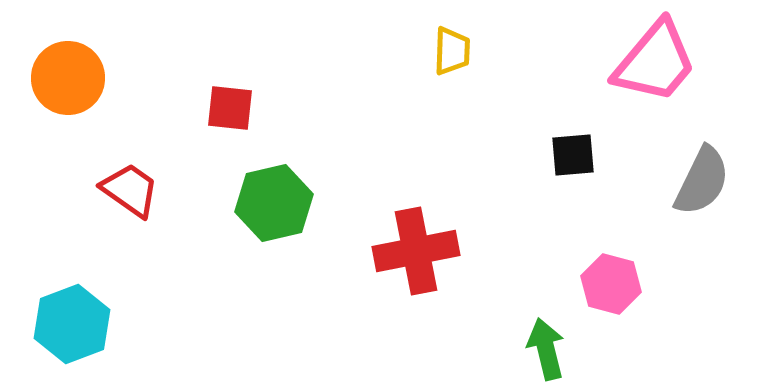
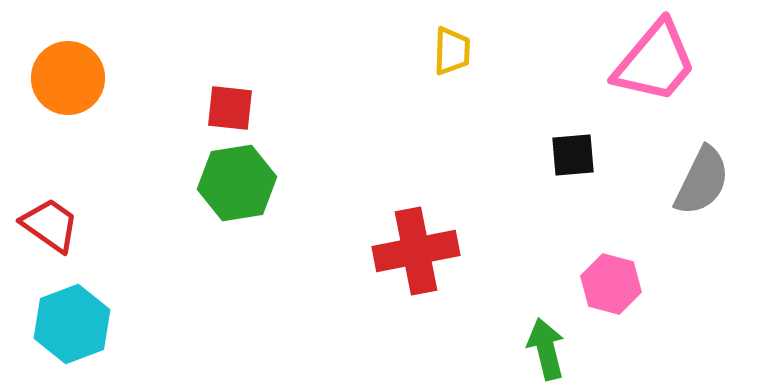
red trapezoid: moved 80 px left, 35 px down
green hexagon: moved 37 px left, 20 px up; rotated 4 degrees clockwise
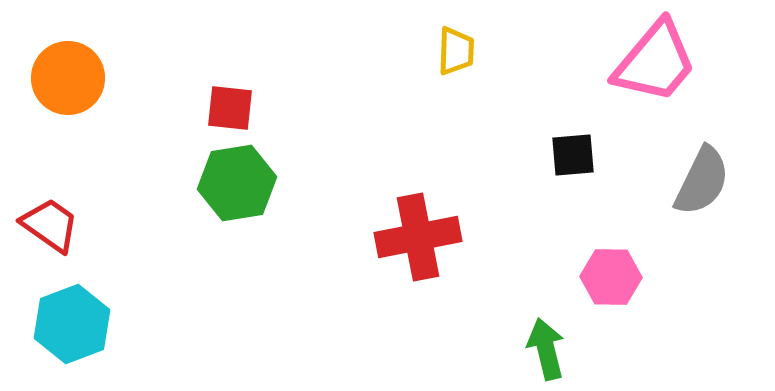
yellow trapezoid: moved 4 px right
red cross: moved 2 px right, 14 px up
pink hexagon: moved 7 px up; rotated 14 degrees counterclockwise
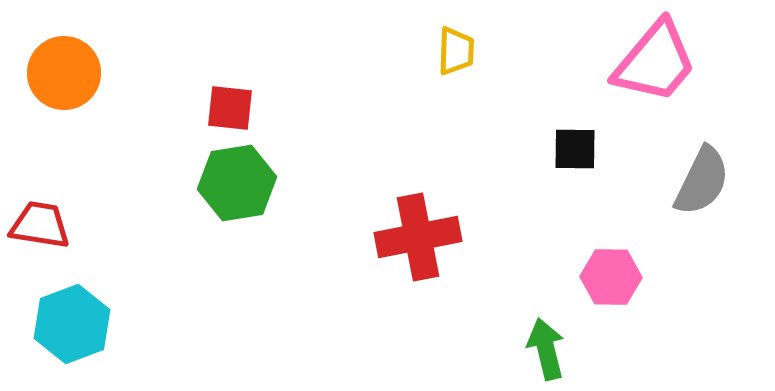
orange circle: moved 4 px left, 5 px up
black square: moved 2 px right, 6 px up; rotated 6 degrees clockwise
red trapezoid: moved 10 px left; rotated 26 degrees counterclockwise
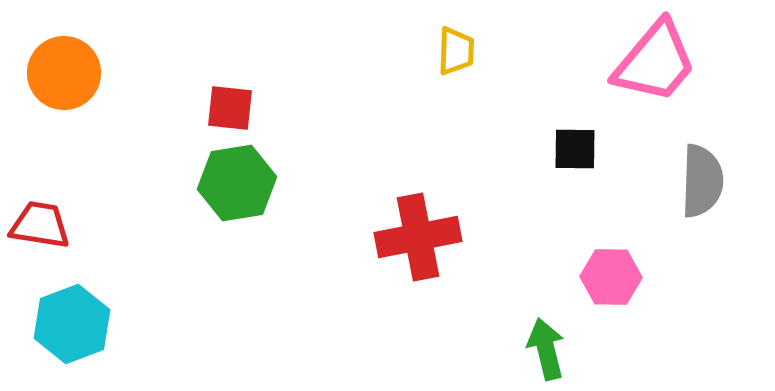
gray semicircle: rotated 24 degrees counterclockwise
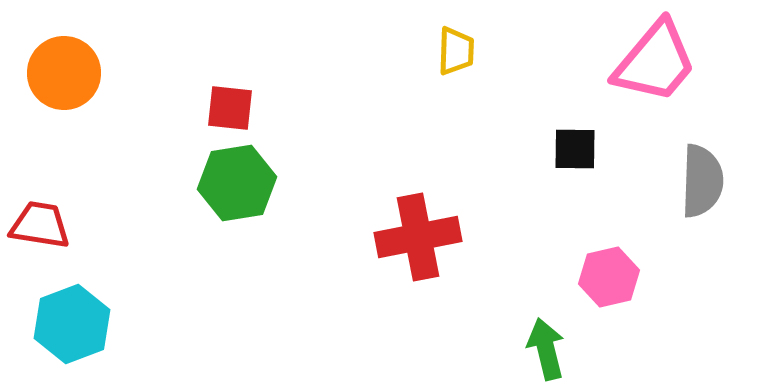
pink hexagon: moved 2 px left; rotated 14 degrees counterclockwise
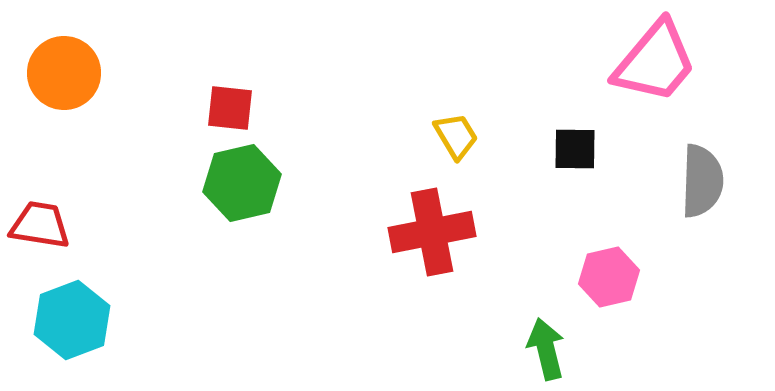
yellow trapezoid: moved 85 px down; rotated 33 degrees counterclockwise
green hexagon: moved 5 px right; rotated 4 degrees counterclockwise
red cross: moved 14 px right, 5 px up
cyan hexagon: moved 4 px up
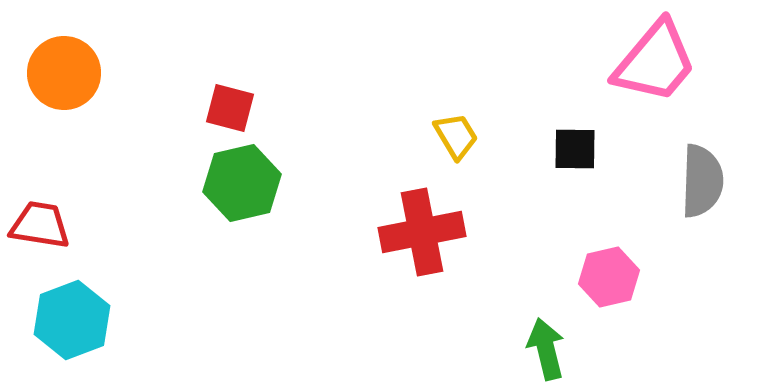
red square: rotated 9 degrees clockwise
red cross: moved 10 px left
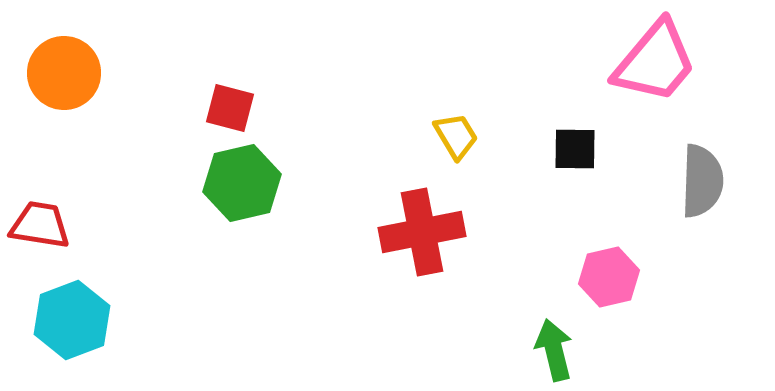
green arrow: moved 8 px right, 1 px down
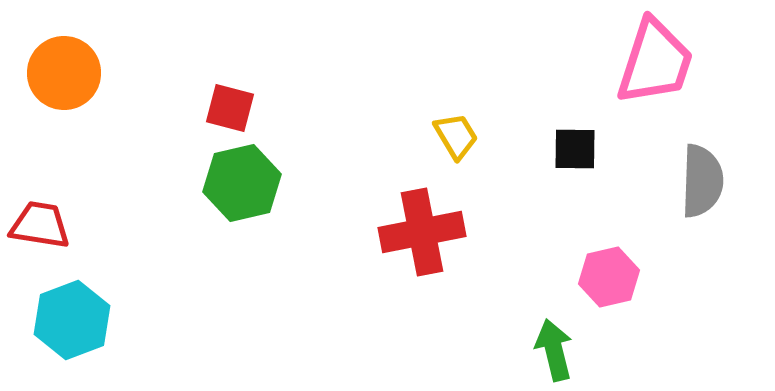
pink trapezoid: rotated 22 degrees counterclockwise
